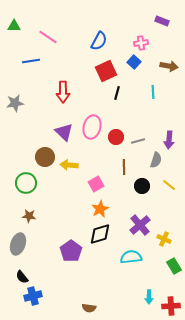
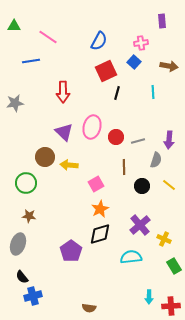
purple rectangle: rotated 64 degrees clockwise
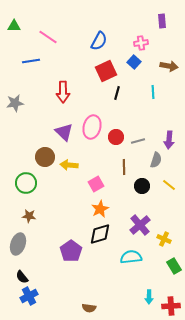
blue cross: moved 4 px left; rotated 12 degrees counterclockwise
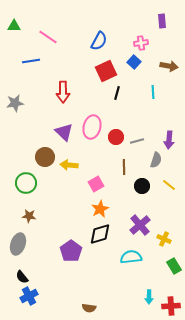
gray line: moved 1 px left
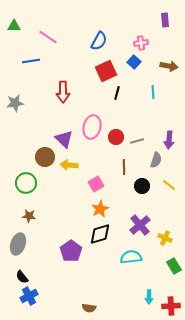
purple rectangle: moved 3 px right, 1 px up
purple triangle: moved 7 px down
yellow cross: moved 1 px right, 1 px up
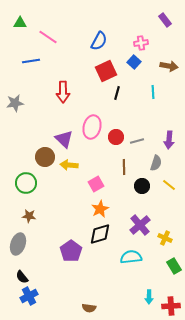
purple rectangle: rotated 32 degrees counterclockwise
green triangle: moved 6 px right, 3 px up
gray semicircle: moved 3 px down
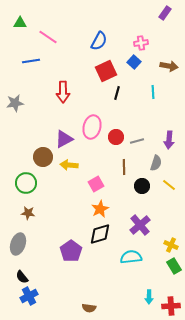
purple rectangle: moved 7 px up; rotated 72 degrees clockwise
purple triangle: rotated 48 degrees clockwise
brown circle: moved 2 px left
brown star: moved 1 px left, 3 px up
yellow cross: moved 6 px right, 7 px down
